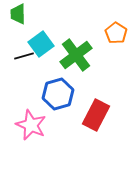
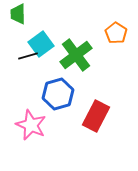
black line: moved 4 px right
red rectangle: moved 1 px down
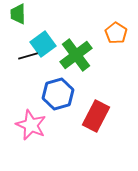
cyan square: moved 2 px right
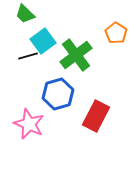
green trapezoid: moved 7 px right; rotated 45 degrees counterclockwise
cyan square: moved 3 px up
pink star: moved 2 px left, 1 px up
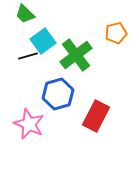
orange pentagon: rotated 25 degrees clockwise
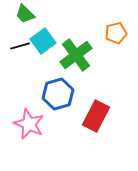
black line: moved 8 px left, 10 px up
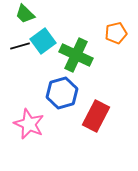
green cross: rotated 28 degrees counterclockwise
blue hexagon: moved 4 px right, 1 px up
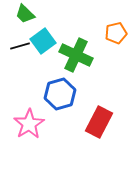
blue hexagon: moved 2 px left, 1 px down
red rectangle: moved 3 px right, 6 px down
pink star: rotated 16 degrees clockwise
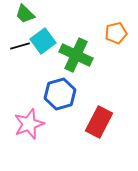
pink star: rotated 12 degrees clockwise
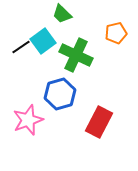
green trapezoid: moved 37 px right
black line: moved 1 px right, 1 px down; rotated 18 degrees counterclockwise
pink star: moved 1 px left, 4 px up
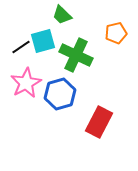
green trapezoid: moved 1 px down
cyan square: rotated 20 degrees clockwise
pink star: moved 2 px left, 37 px up; rotated 8 degrees counterclockwise
